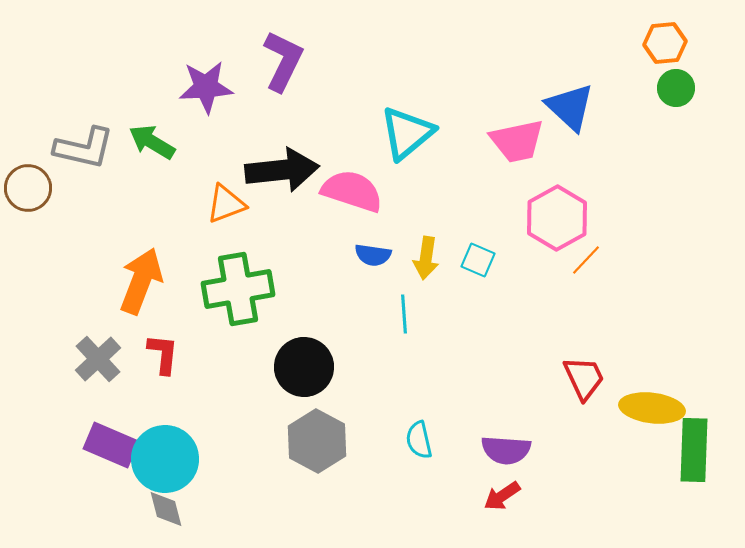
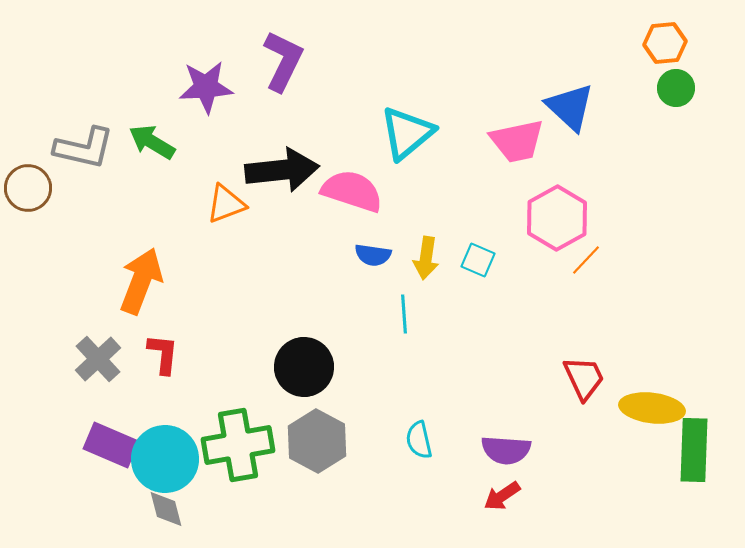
green cross: moved 156 px down
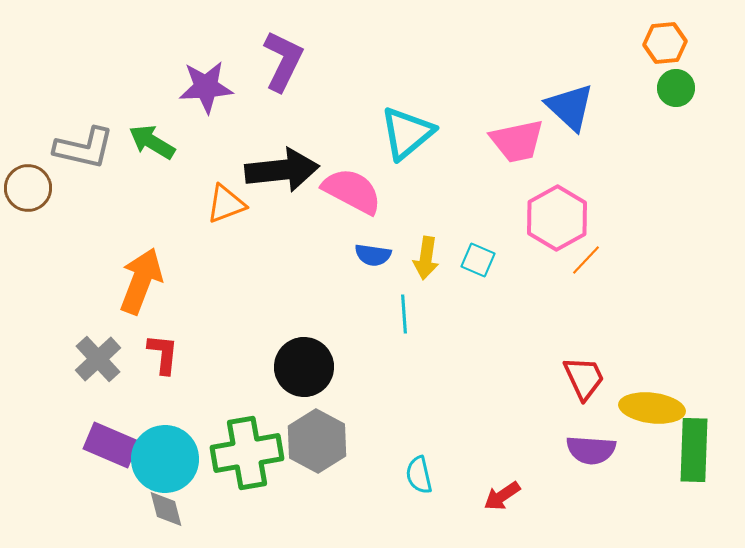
pink semicircle: rotated 10 degrees clockwise
cyan semicircle: moved 35 px down
green cross: moved 9 px right, 8 px down
purple semicircle: moved 85 px right
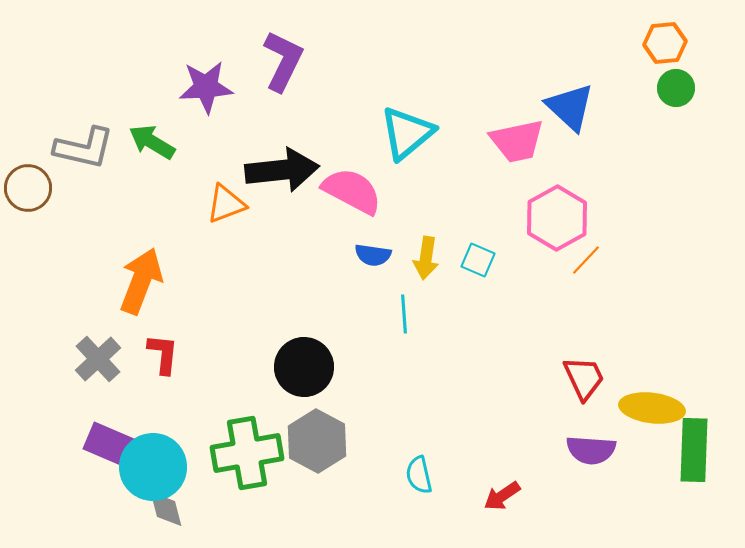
cyan circle: moved 12 px left, 8 px down
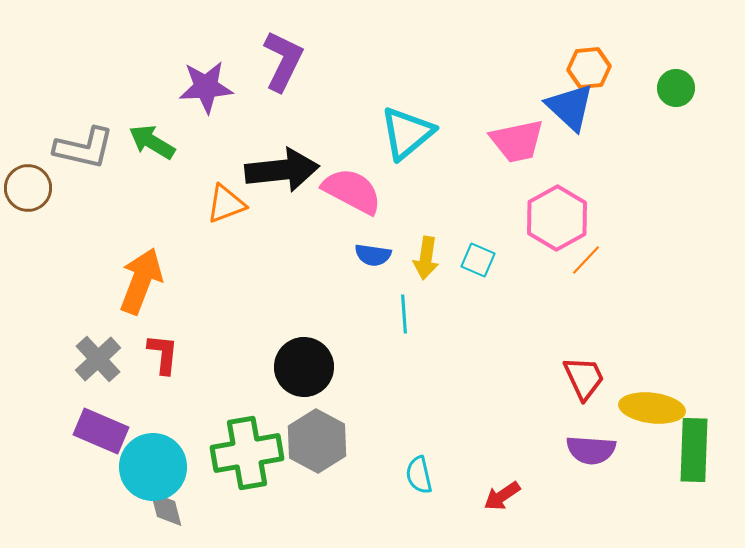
orange hexagon: moved 76 px left, 25 px down
purple rectangle: moved 10 px left, 14 px up
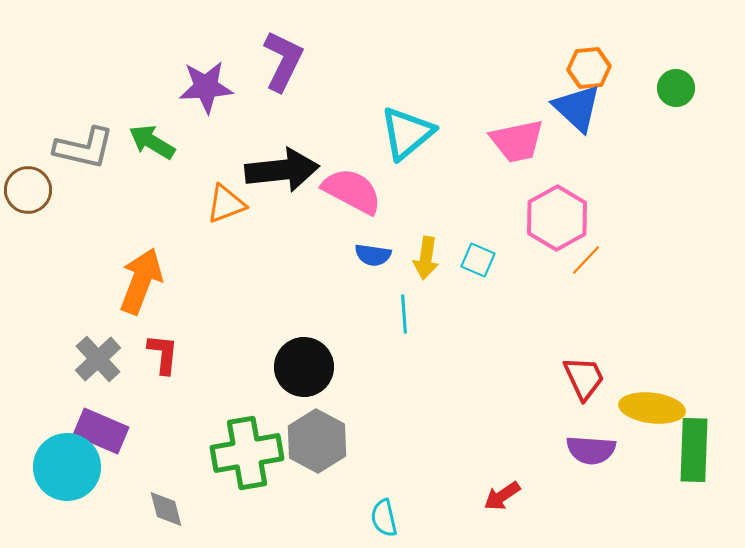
blue triangle: moved 7 px right, 1 px down
brown circle: moved 2 px down
cyan circle: moved 86 px left
cyan semicircle: moved 35 px left, 43 px down
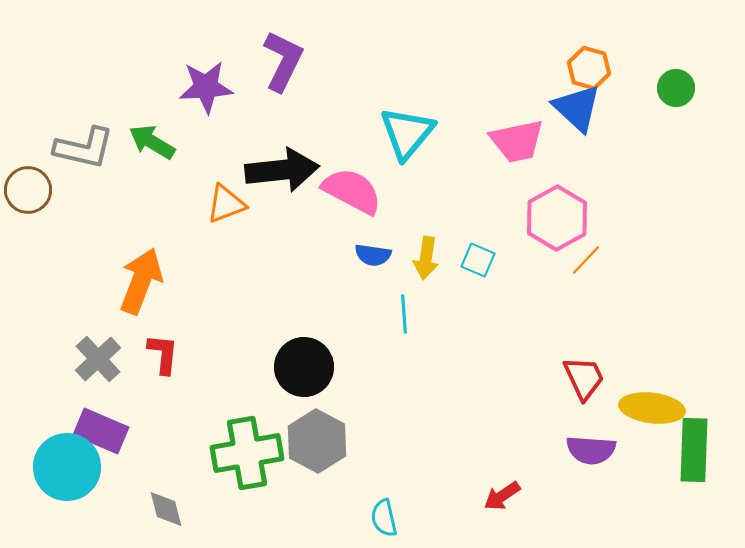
orange hexagon: rotated 21 degrees clockwise
cyan triangle: rotated 10 degrees counterclockwise
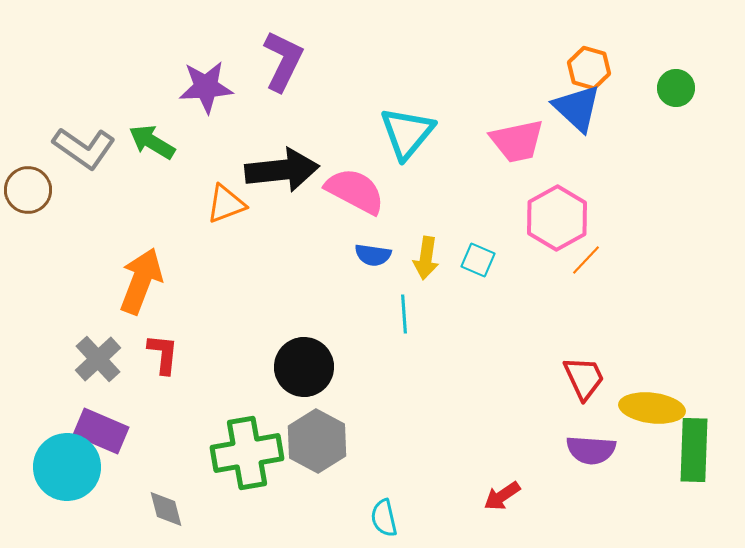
gray L-shape: rotated 22 degrees clockwise
pink semicircle: moved 3 px right
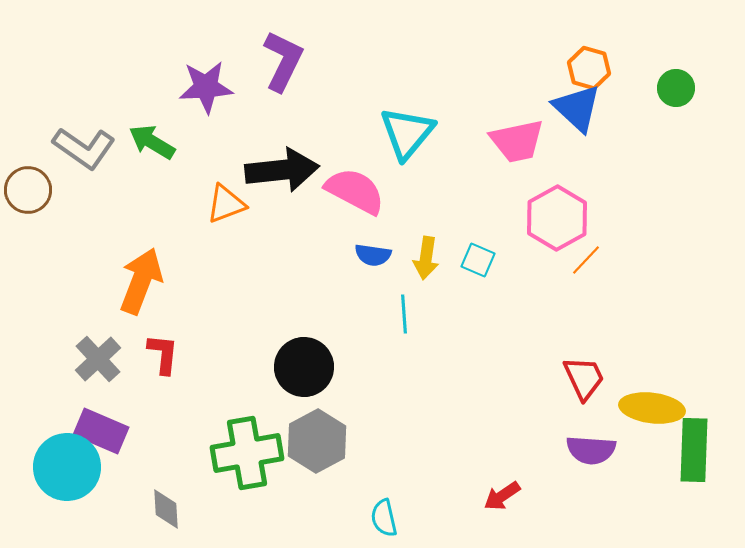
gray hexagon: rotated 4 degrees clockwise
gray diamond: rotated 12 degrees clockwise
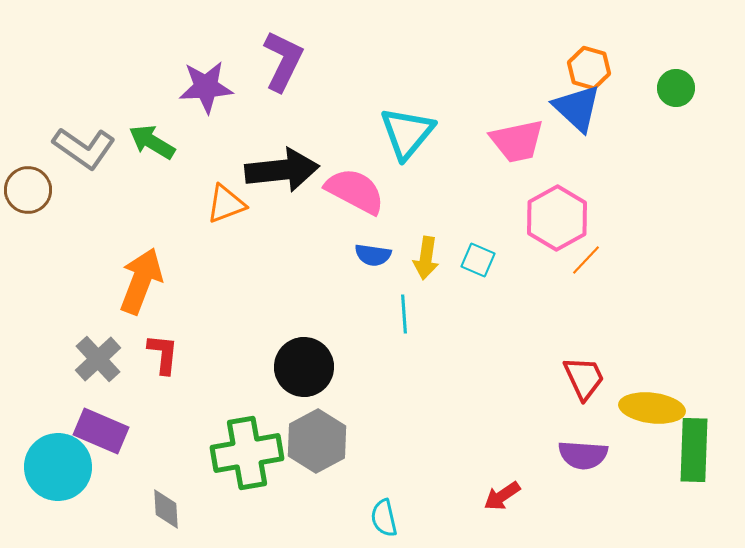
purple semicircle: moved 8 px left, 5 px down
cyan circle: moved 9 px left
